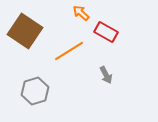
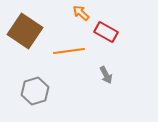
orange line: rotated 24 degrees clockwise
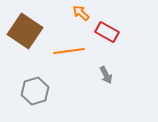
red rectangle: moved 1 px right
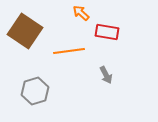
red rectangle: rotated 20 degrees counterclockwise
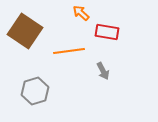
gray arrow: moved 3 px left, 4 px up
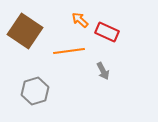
orange arrow: moved 1 px left, 7 px down
red rectangle: rotated 15 degrees clockwise
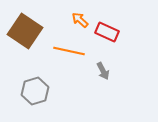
orange line: rotated 20 degrees clockwise
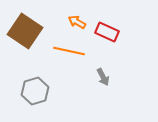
orange arrow: moved 3 px left, 2 px down; rotated 12 degrees counterclockwise
gray arrow: moved 6 px down
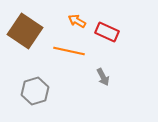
orange arrow: moved 1 px up
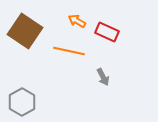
gray hexagon: moved 13 px left, 11 px down; rotated 12 degrees counterclockwise
